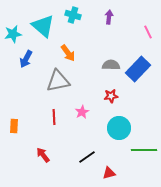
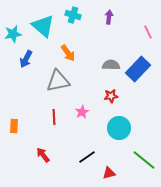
green line: moved 10 px down; rotated 40 degrees clockwise
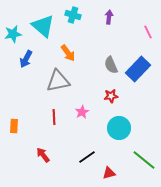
gray semicircle: rotated 114 degrees counterclockwise
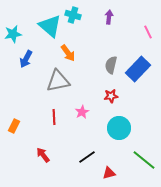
cyan triangle: moved 7 px right
gray semicircle: rotated 36 degrees clockwise
orange rectangle: rotated 24 degrees clockwise
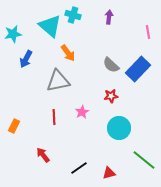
pink line: rotated 16 degrees clockwise
gray semicircle: rotated 60 degrees counterclockwise
black line: moved 8 px left, 11 px down
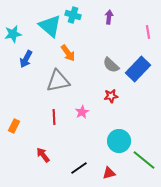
cyan circle: moved 13 px down
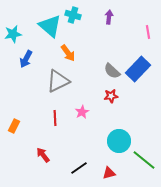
gray semicircle: moved 1 px right, 6 px down
gray triangle: rotated 15 degrees counterclockwise
red line: moved 1 px right, 1 px down
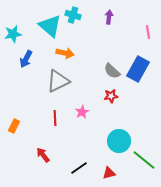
orange arrow: moved 3 px left; rotated 42 degrees counterclockwise
blue rectangle: rotated 15 degrees counterclockwise
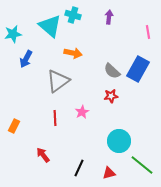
orange arrow: moved 8 px right
gray triangle: rotated 10 degrees counterclockwise
green line: moved 2 px left, 5 px down
black line: rotated 30 degrees counterclockwise
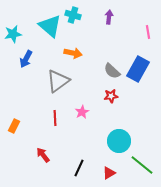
red triangle: rotated 16 degrees counterclockwise
